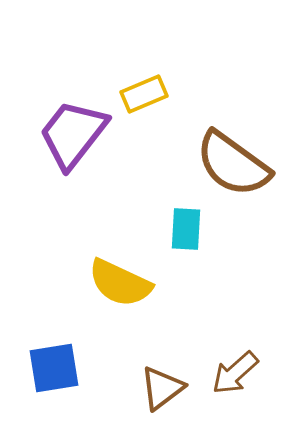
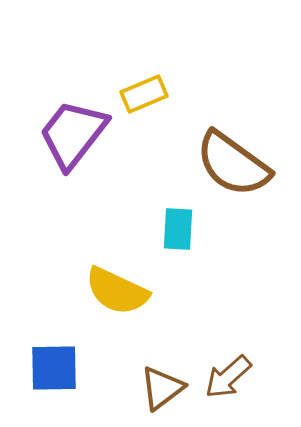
cyan rectangle: moved 8 px left
yellow semicircle: moved 3 px left, 8 px down
blue square: rotated 8 degrees clockwise
brown arrow: moved 7 px left, 4 px down
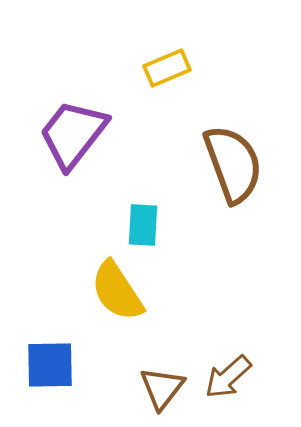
yellow rectangle: moved 23 px right, 26 px up
brown semicircle: rotated 146 degrees counterclockwise
cyan rectangle: moved 35 px left, 4 px up
yellow semicircle: rotated 32 degrees clockwise
blue square: moved 4 px left, 3 px up
brown triangle: rotated 15 degrees counterclockwise
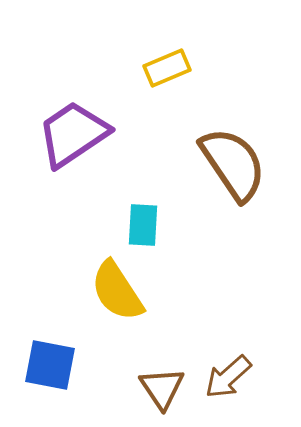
purple trapezoid: rotated 18 degrees clockwise
brown semicircle: rotated 14 degrees counterclockwise
blue square: rotated 12 degrees clockwise
brown triangle: rotated 12 degrees counterclockwise
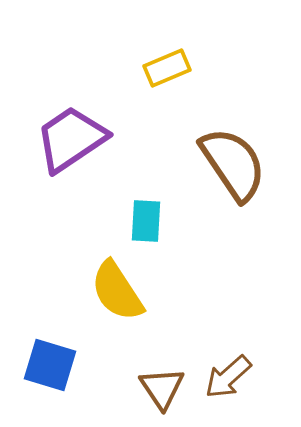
purple trapezoid: moved 2 px left, 5 px down
cyan rectangle: moved 3 px right, 4 px up
blue square: rotated 6 degrees clockwise
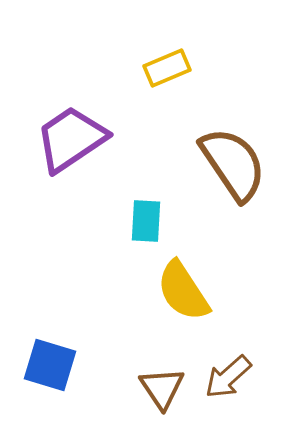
yellow semicircle: moved 66 px right
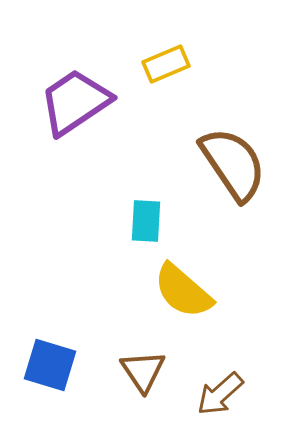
yellow rectangle: moved 1 px left, 4 px up
purple trapezoid: moved 4 px right, 37 px up
yellow semicircle: rotated 16 degrees counterclockwise
brown arrow: moved 8 px left, 17 px down
brown triangle: moved 19 px left, 17 px up
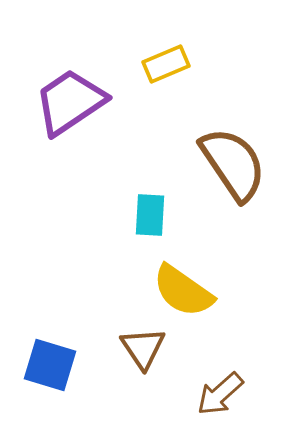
purple trapezoid: moved 5 px left
cyan rectangle: moved 4 px right, 6 px up
yellow semicircle: rotated 6 degrees counterclockwise
brown triangle: moved 23 px up
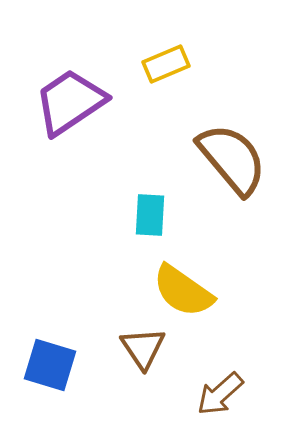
brown semicircle: moved 1 px left, 5 px up; rotated 6 degrees counterclockwise
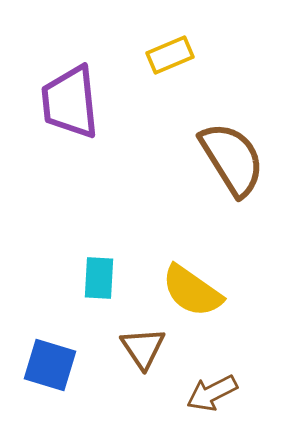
yellow rectangle: moved 4 px right, 9 px up
purple trapezoid: rotated 62 degrees counterclockwise
brown semicircle: rotated 8 degrees clockwise
cyan rectangle: moved 51 px left, 63 px down
yellow semicircle: moved 9 px right
brown arrow: moved 8 px left, 1 px up; rotated 15 degrees clockwise
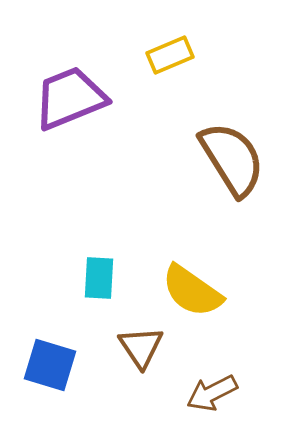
purple trapezoid: moved 4 px up; rotated 74 degrees clockwise
brown triangle: moved 2 px left, 1 px up
